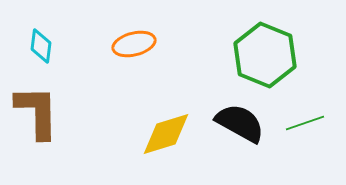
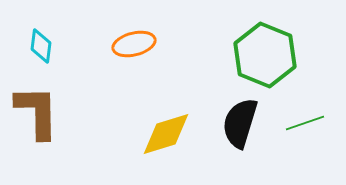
black semicircle: rotated 102 degrees counterclockwise
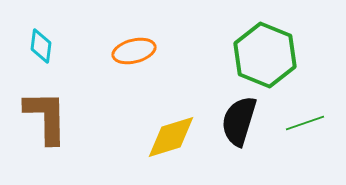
orange ellipse: moved 7 px down
brown L-shape: moved 9 px right, 5 px down
black semicircle: moved 1 px left, 2 px up
yellow diamond: moved 5 px right, 3 px down
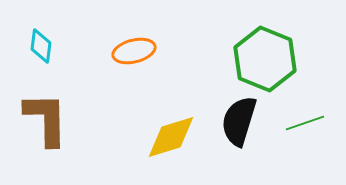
green hexagon: moved 4 px down
brown L-shape: moved 2 px down
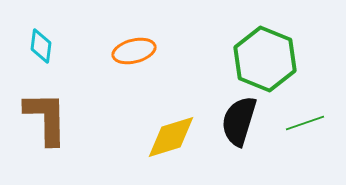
brown L-shape: moved 1 px up
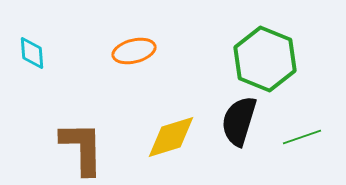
cyan diamond: moved 9 px left, 7 px down; rotated 12 degrees counterclockwise
brown L-shape: moved 36 px right, 30 px down
green line: moved 3 px left, 14 px down
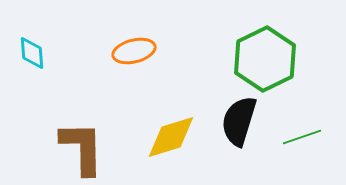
green hexagon: rotated 12 degrees clockwise
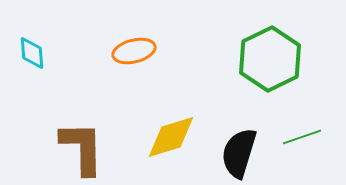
green hexagon: moved 5 px right
black semicircle: moved 32 px down
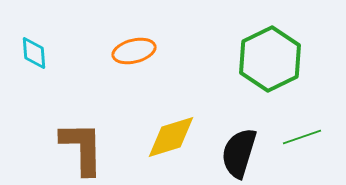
cyan diamond: moved 2 px right
